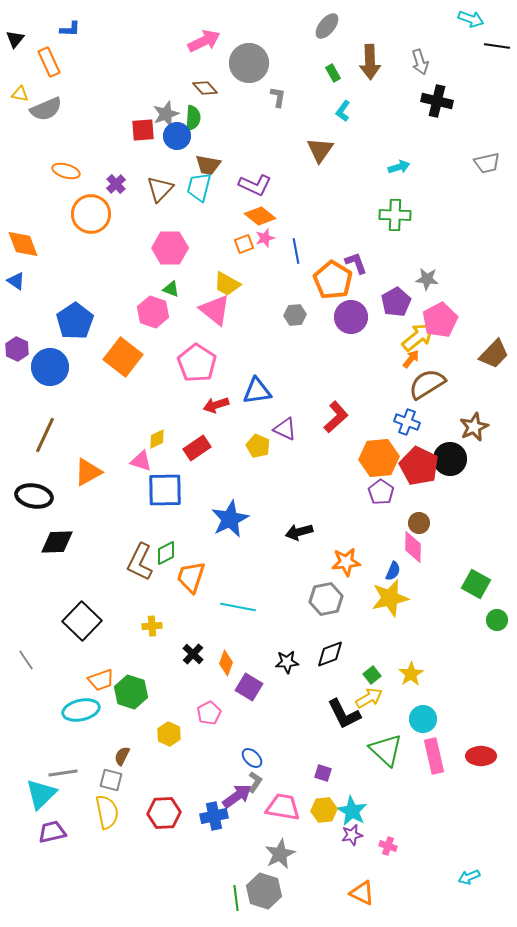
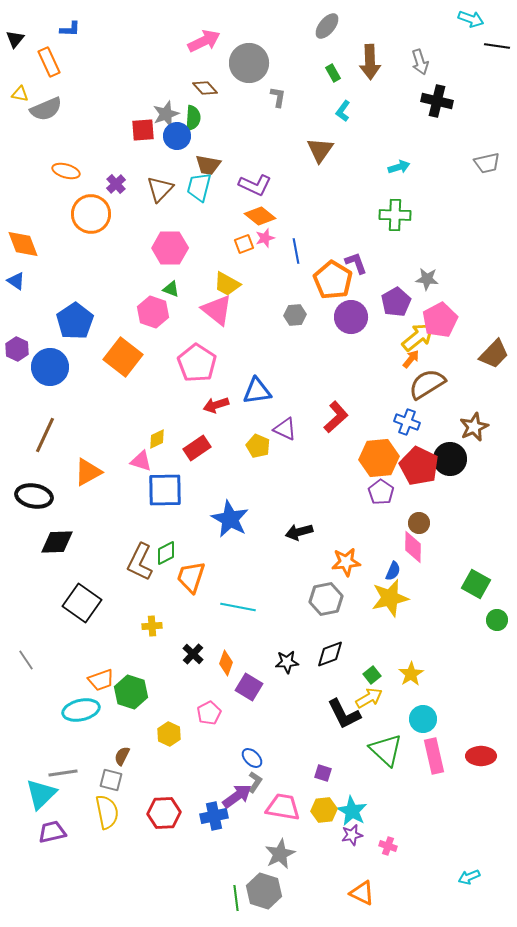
pink triangle at (215, 310): moved 2 px right
blue star at (230, 519): rotated 18 degrees counterclockwise
black square at (82, 621): moved 18 px up; rotated 9 degrees counterclockwise
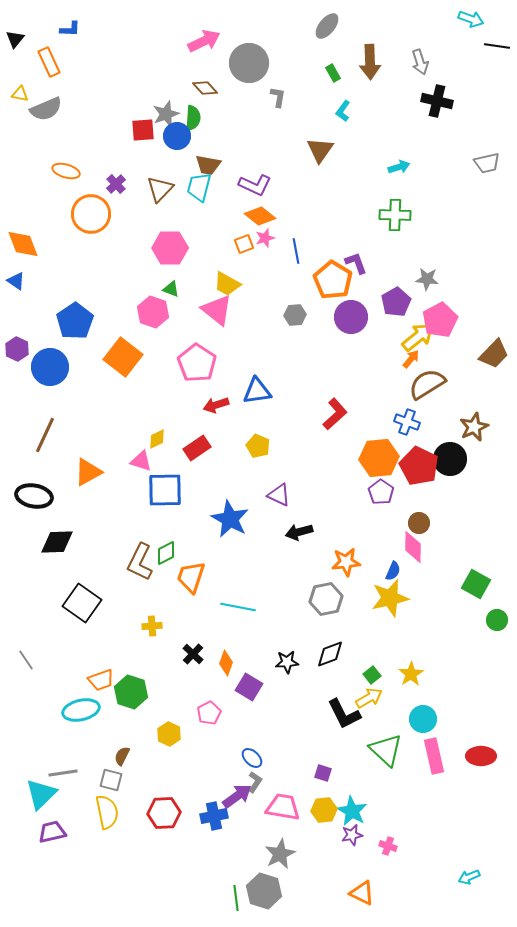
red L-shape at (336, 417): moved 1 px left, 3 px up
purple triangle at (285, 429): moved 6 px left, 66 px down
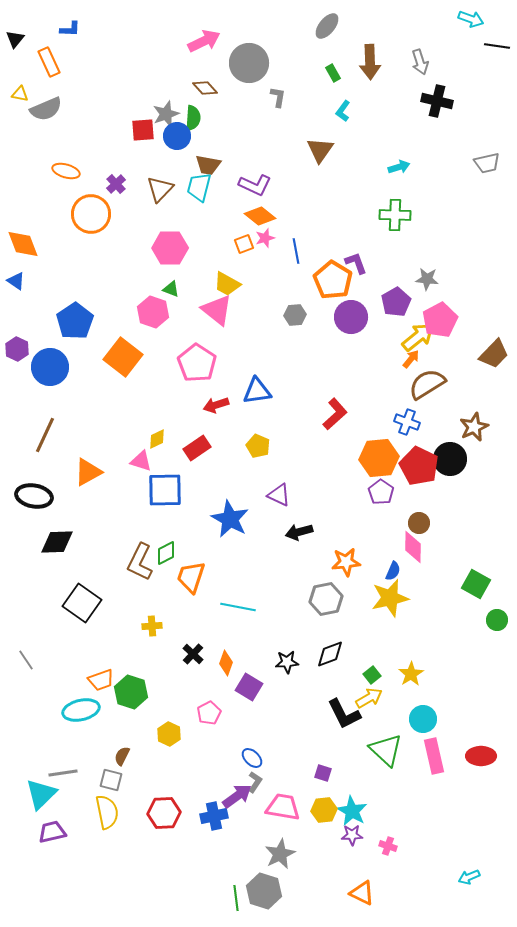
purple star at (352, 835): rotated 10 degrees clockwise
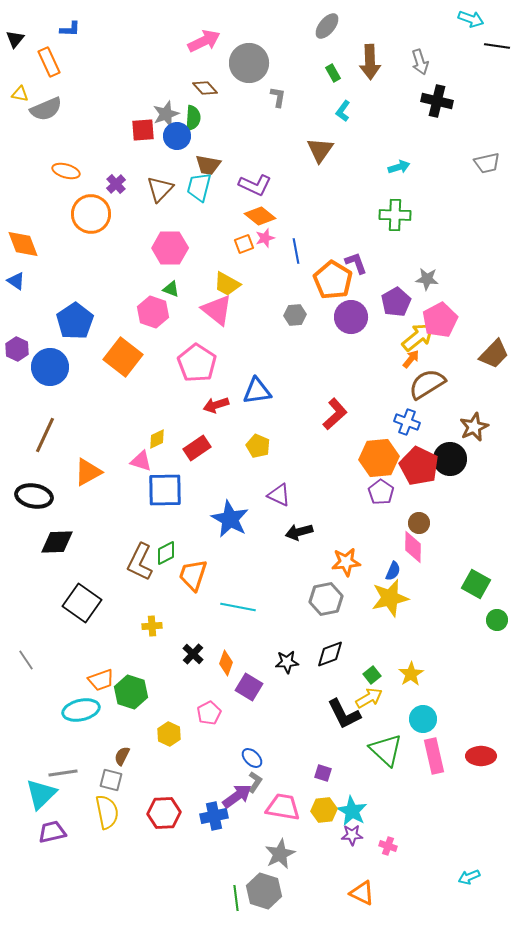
orange trapezoid at (191, 577): moved 2 px right, 2 px up
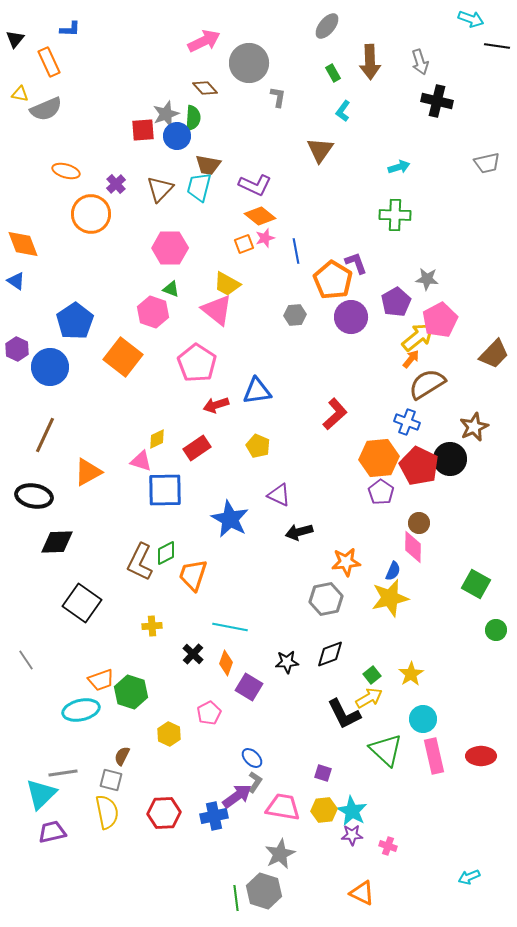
cyan line at (238, 607): moved 8 px left, 20 px down
green circle at (497, 620): moved 1 px left, 10 px down
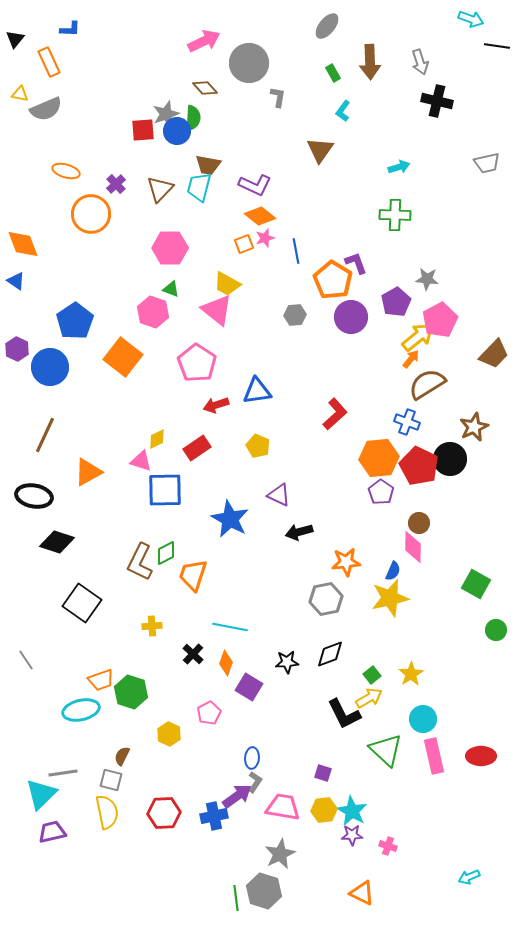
blue circle at (177, 136): moved 5 px up
black diamond at (57, 542): rotated 20 degrees clockwise
blue ellipse at (252, 758): rotated 50 degrees clockwise
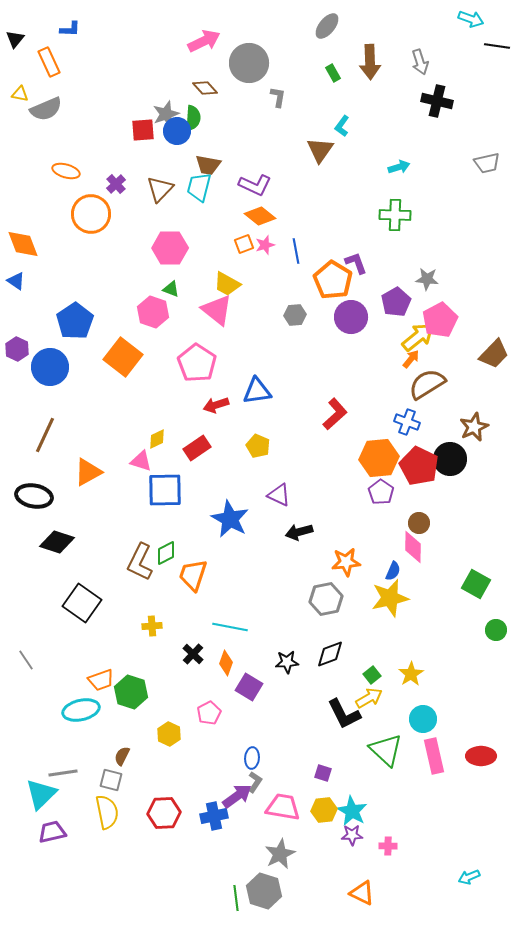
cyan L-shape at (343, 111): moved 1 px left, 15 px down
pink star at (265, 238): moved 7 px down
pink cross at (388, 846): rotated 18 degrees counterclockwise
